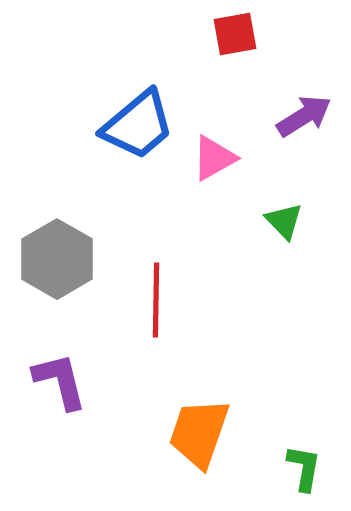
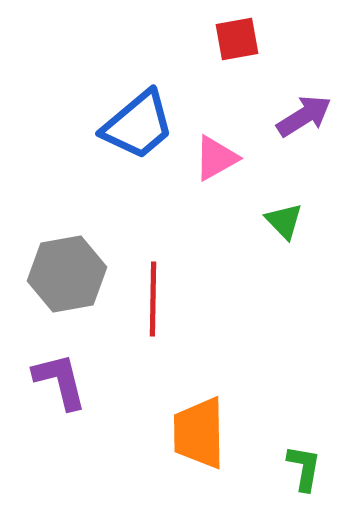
red square: moved 2 px right, 5 px down
pink triangle: moved 2 px right
gray hexagon: moved 10 px right, 15 px down; rotated 20 degrees clockwise
red line: moved 3 px left, 1 px up
orange trapezoid: rotated 20 degrees counterclockwise
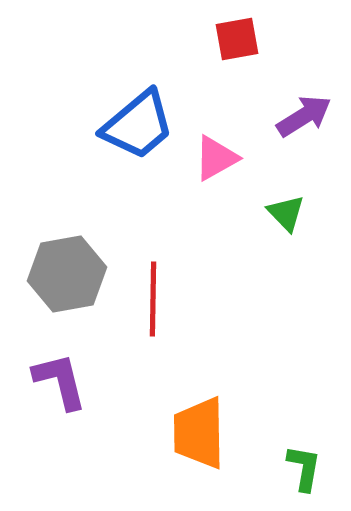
green triangle: moved 2 px right, 8 px up
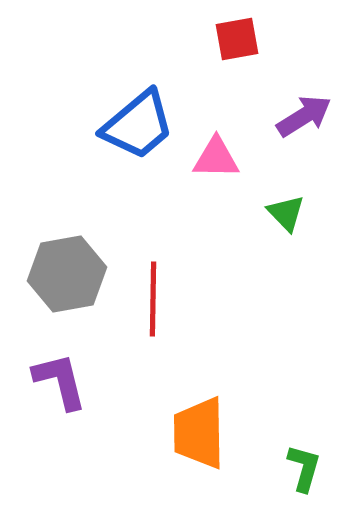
pink triangle: rotated 30 degrees clockwise
green L-shape: rotated 6 degrees clockwise
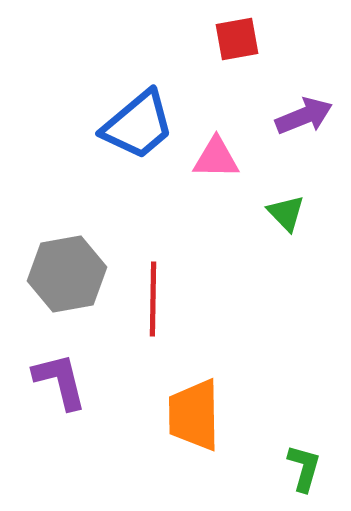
purple arrow: rotated 10 degrees clockwise
orange trapezoid: moved 5 px left, 18 px up
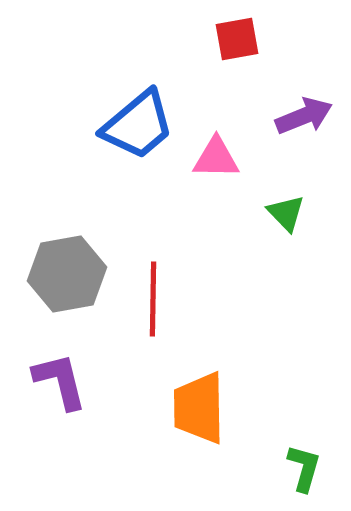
orange trapezoid: moved 5 px right, 7 px up
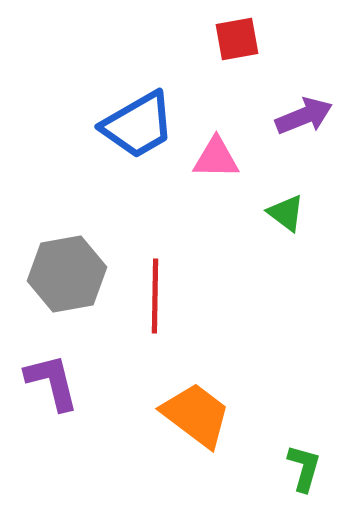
blue trapezoid: rotated 10 degrees clockwise
green triangle: rotated 9 degrees counterclockwise
red line: moved 2 px right, 3 px up
purple L-shape: moved 8 px left, 1 px down
orange trapezoid: moved 3 px left, 7 px down; rotated 128 degrees clockwise
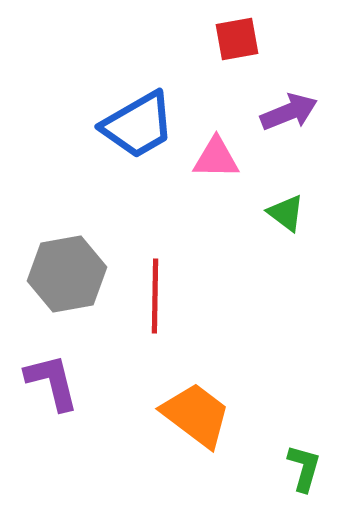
purple arrow: moved 15 px left, 4 px up
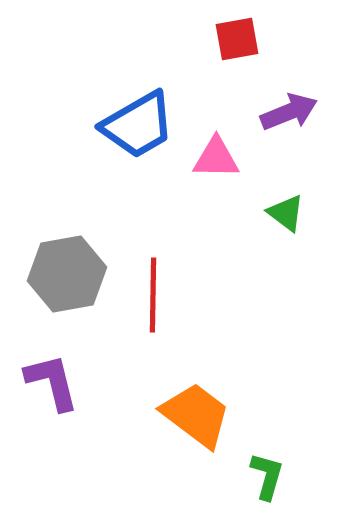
red line: moved 2 px left, 1 px up
green L-shape: moved 37 px left, 8 px down
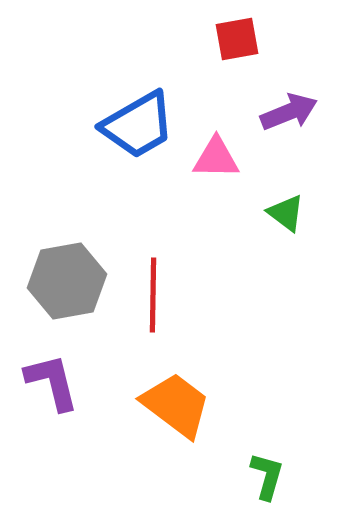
gray hexagon: moved 7 px down
orange trapezoid: moved 20 px left, 10 px up
